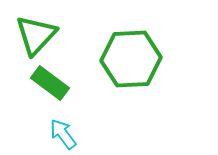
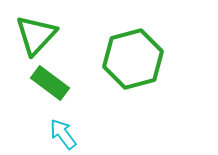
green hexagon: moved 2 px right; rotated 12 degrees counterclockwise
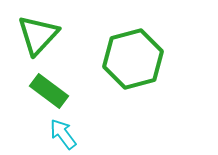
green triangle: moved 2 px right
green rectangle: moved 1 px left, 8 px down
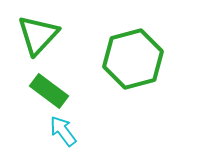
cyan arrow: moved 3 px up
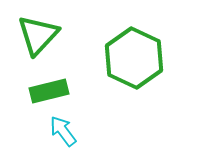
green hexagon: moved 1 px right, 1 px up; rotated 20 degrees counterclockwise
green rectangle: rotated 51 degrees counterclockwise
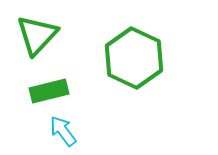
green triangle: moved 1 px left
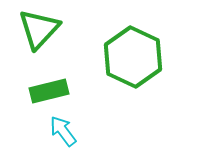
green triangle: moved 2 px right, 6 px up
green hexagon: moved 1 px left, 1 px up
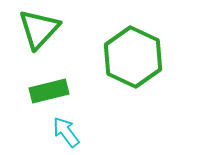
cyan arrow: moved 3 px right, 1 px down
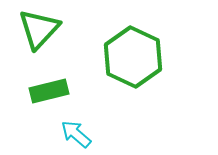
cyan arrow: moved 10 px right, 2 px down; rotated 12 degrees counterclockwise
